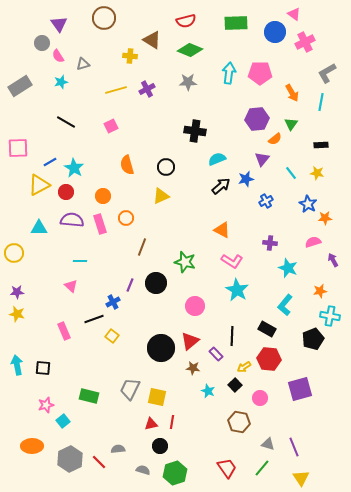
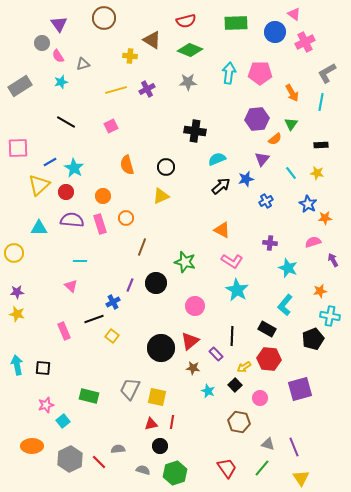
yellow triangle at (39, 185): rotated 15 degrees counterclockwise
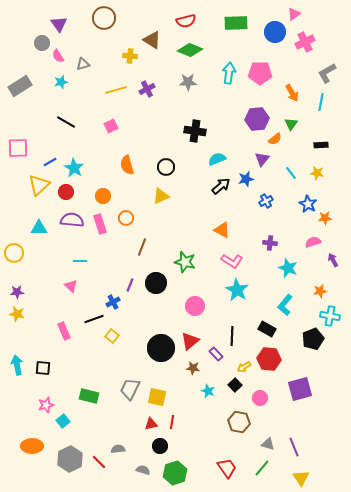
pink triangle at (294, 14): rotated 48 degrees clockwise
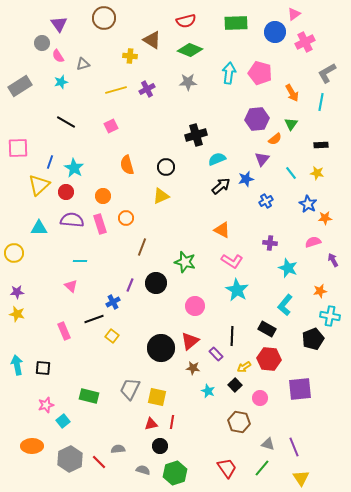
pink pentagon at (260, 73): rotated 15 degrees clockwise
black cross at (195, 131): moved 1 px right, 4 px down; rotated 25 degrees counterclockwise
blue line at (50, 162): rotated 40 degrees counterclockwise
purple square at (300, 389): rotated 10 degrees clockwise
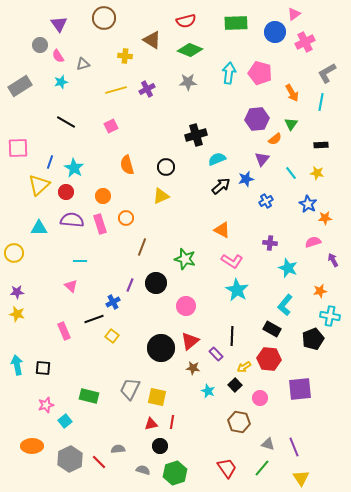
gray circle at (42, 43): moved 2 px left, 2 px down
yellow cross at (130, 56): moved 5 px left
green star at (185, 262): moved 3 px up
pink circle at (195, 306): moved 9 px left
black rectangle at (267, 329): moved 5 px right
cyan square at (63, 421): moved 2 px right
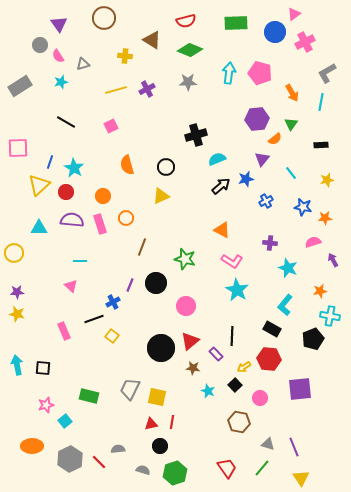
yellow star at (317, 173): moved 10 px right, 7 px down; rotated 24 degrees counterclockwise
blue star at (308, 204): moved 5 px left, 3 px down; rotated 18 degrees counterclockwise
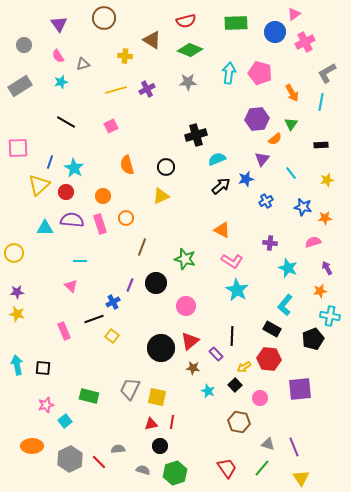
gray circle at (40, 45): moved 16 px left
cyan triangle at (39, 228): moved 6 px right
purple arrow at (333, 260): moved 6 px left, 8 px down
